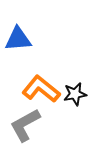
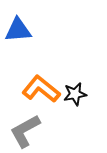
blue triangle: moved 9 px up
gray L-shape: moved 6 px down
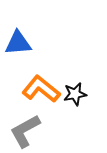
blue triangle: moved 13 px down
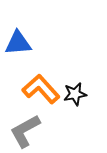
orange L-shape: rotated 9 degrees clockwise
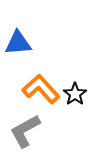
black star: rotated 25 degrees counterclockwise
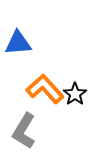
orange L-shape: moved 4 px right
gray L-shape: moved 1 px left; rotated 30 degrees counterclockwise
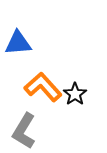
orange L-shape: moved 2 px left, 2 px up
